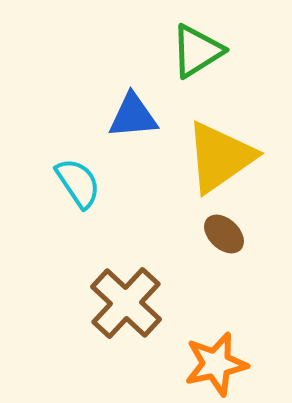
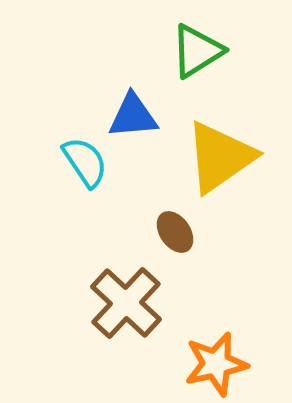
cyan semicircle: moved 7 px right, 21 px up
brown ellipse: moved 49 px left, 2 px up; rotated 12 degrees clockwise
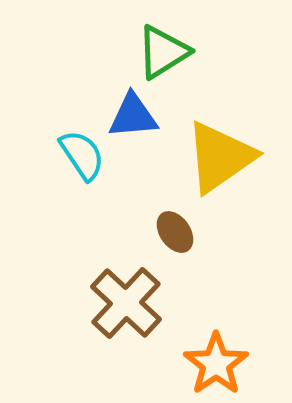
green triangle: moved 34 px left, 1 px down
cyan semicircle: moved 3 px left, 7 px up
orange star: rotated 22 degrees counterclockwise
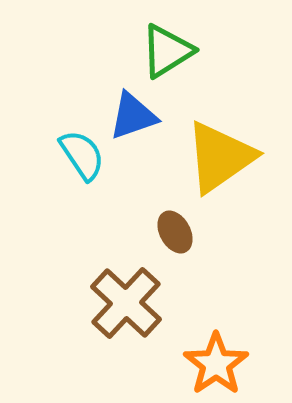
green triangle: moved 4 px right, 1 px up
blue triangle: rotated 14 degrees counterclockwise
brown ellipse: rotated 6 degrees clockwise
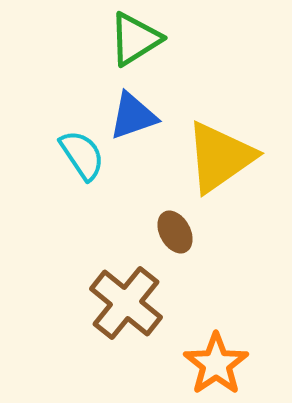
green triangle: moved 32 px left, 12 px up
brown cross: rotated 4 degrees counterclockwise
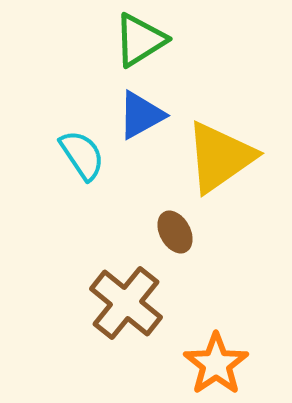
green triangle: moved 5 px right, 1 px down
blue triangle: moved 8 px right, 1 px up; rotated 10 degrees counterclockwise
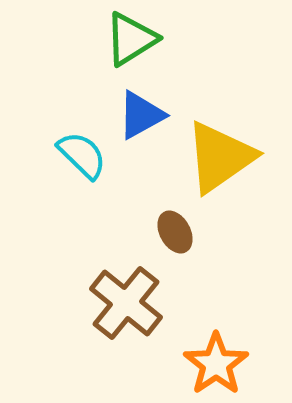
green triangle: moved 9 px left, 1 px up
cyan semicircle: rotated 12 degrees counterclockwise
